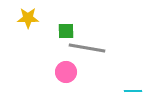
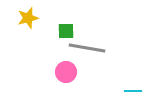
yellow star: rotated 15 degrees counterclockwise
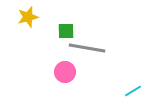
yellow star: moved 1 px up
pink circle: moved 1 px left
cyan line: rotated 30 degrees counterclockwise
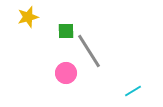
gray line: moved 2 px right, 3 px down; rotated 48 degrees clockwise
pink circle: moved 1 px right, 1 px down
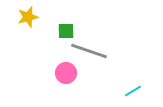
gray line: rotated 39 degrees counterclockwise
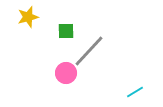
gray line: rotated 66 degrees counterclockwise
cyan line: moved 2 px right, 1 px down
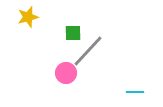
green square: moved 7 px right, 2 px down
gray line: moved 1 px left
cyan line: rotated 30 degrees clockwise
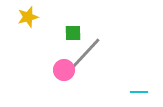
gray line: moved 2 px left, 2 px down
pink circle: moved 2 px left, 3 px up
cyan line: moved 4 px right
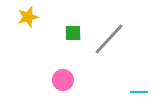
gray line: moved 23 px right, 14 px up
pink circle: moved 1 px left, 10 px down
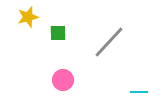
green square: moved 15 px left
gray line: moved 3 px down
